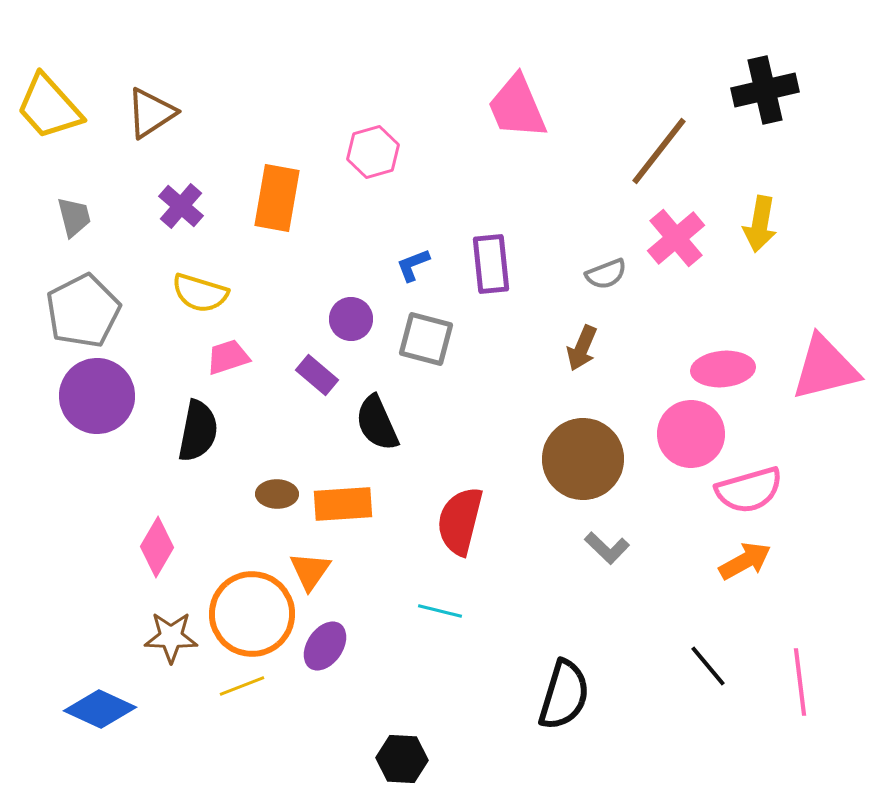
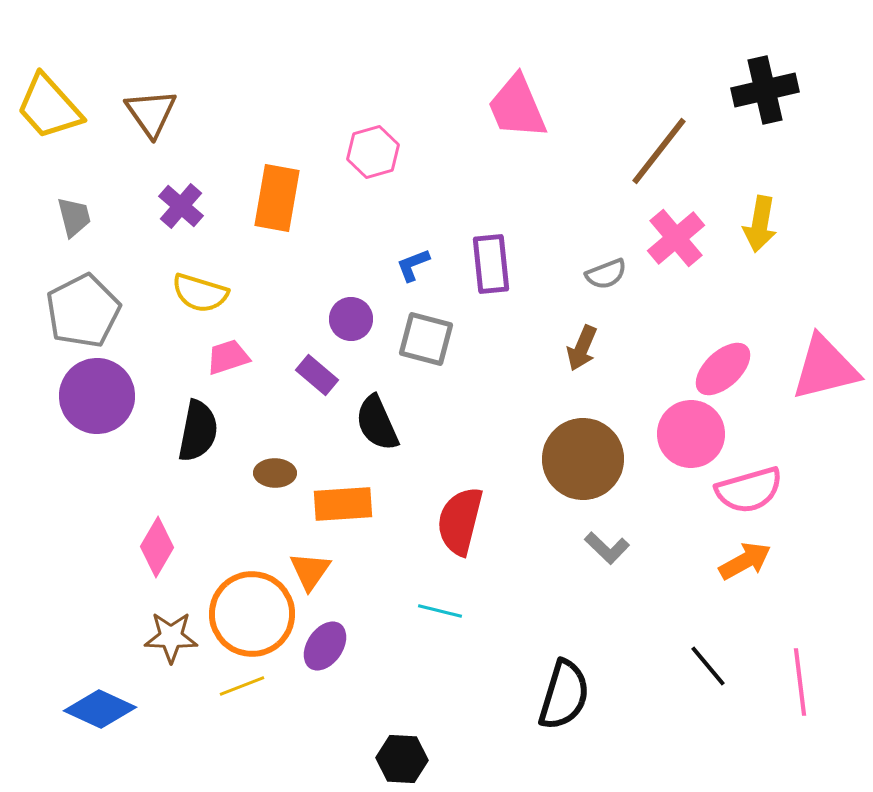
brown triangle at (151, 113): rotated 32 degrees counterclockwise
pink ellipse at (723, 369): rotated 38 degrees counterclockwise
brown ellipse at (277, 494): moved 2 px left, 21 px up
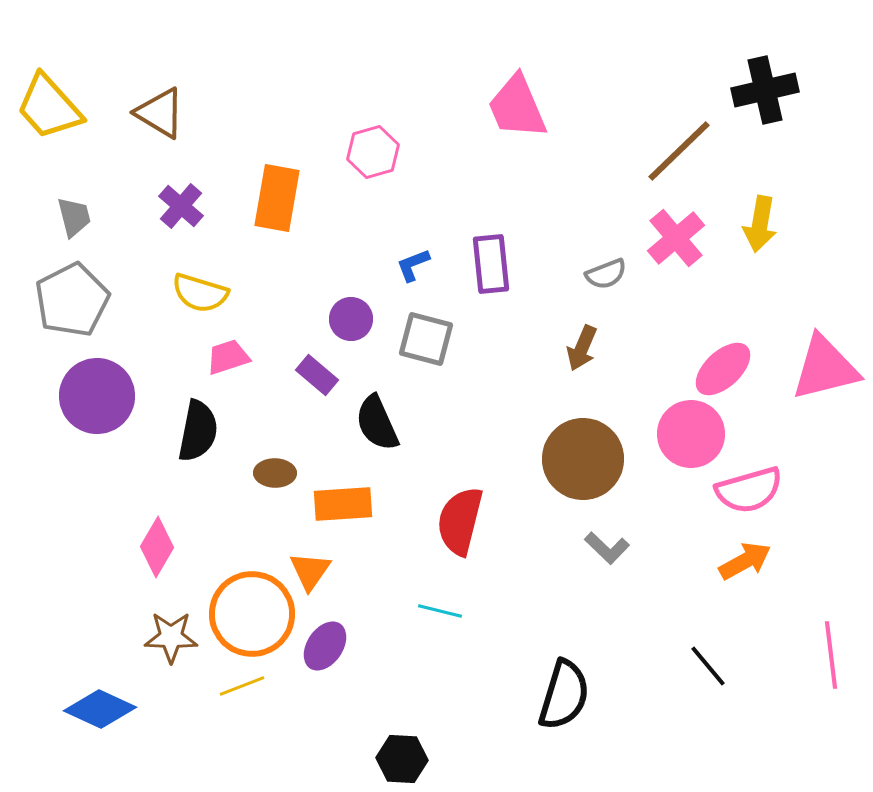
brown triangle at (151, 113): moved 9 px right; rotated 24 degrees counterclockwise
brown line at (659, 151): moved 20 px right; rotated 8 degrees clockwise
gray pentagon at (83, 311): moved 11 px left, 11 px up
pink line at (800, 682): moved 31 px right, 27 px up
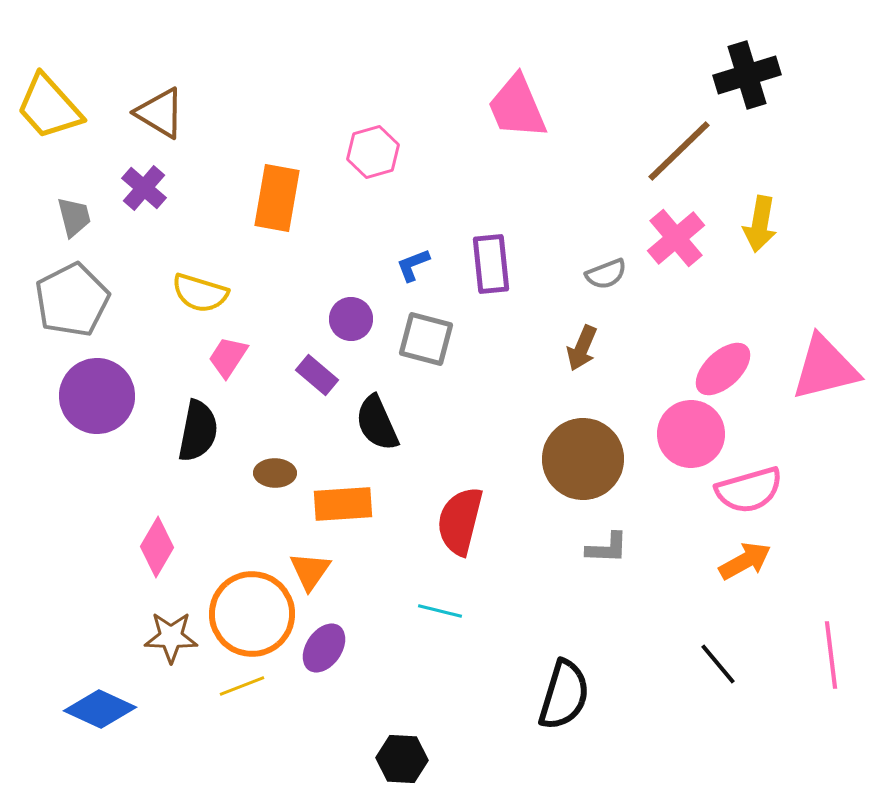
black cross at (765, 90): moved 18 px left, 15 px up; rotated 4 degrees counterclockwise
purple cross at (181, 206): moved 37 px left, 18 px up
pink trapezoid at (228, 357): rotated 39 degrees counterclockwise
gray L-shape at (607, 548): rotated 42 degrees counterclockwise
purple ellipse at (325, 646): moved 1 px left, 2 px down
black line at (708, 666): moved 10 px right, 2 px up
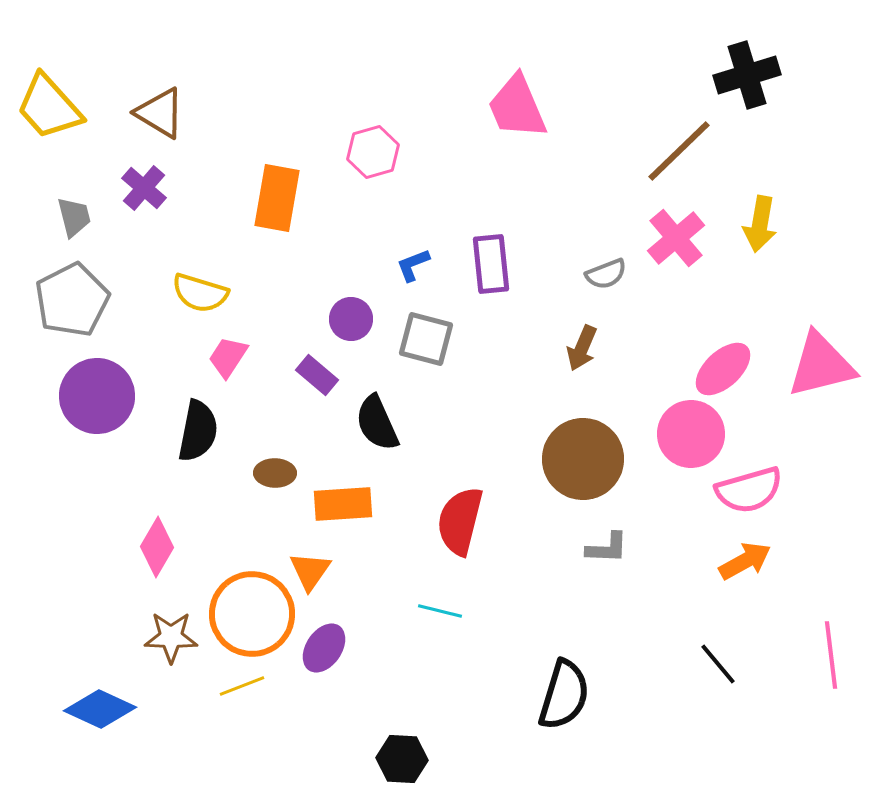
pink triangle at (825, 368): moved 4 px left, 3 px up
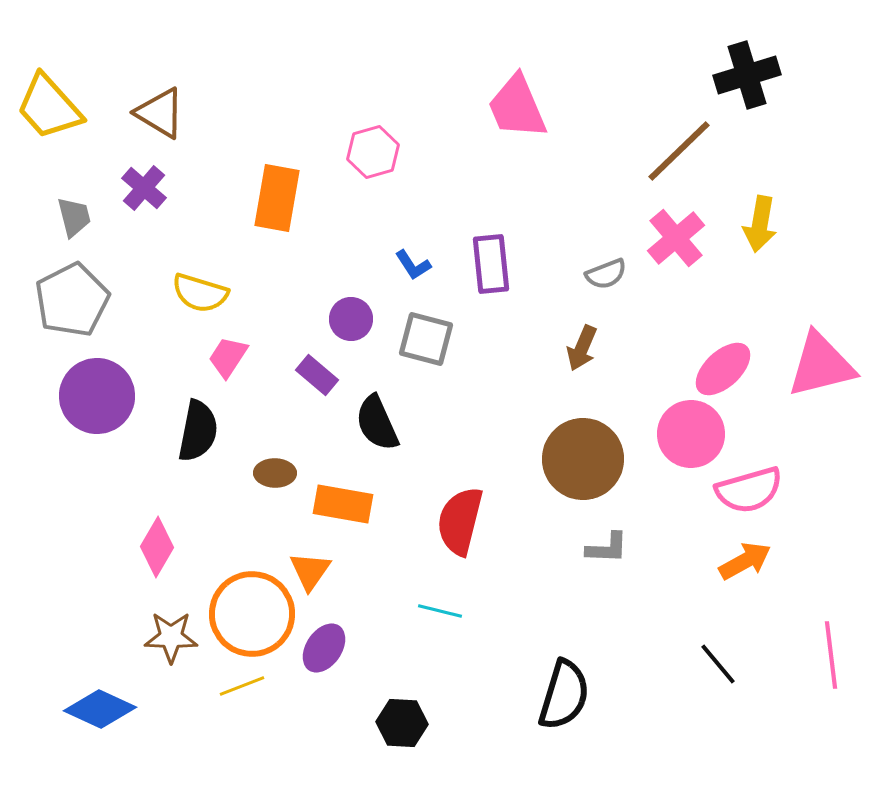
blue L-shape at (413, 265): rotated 102 degrees counterclockwise
orange rectangle at (343, 504): rotated 14 degrees clockwise
black hexagon at (402, 759): moved 36 px up
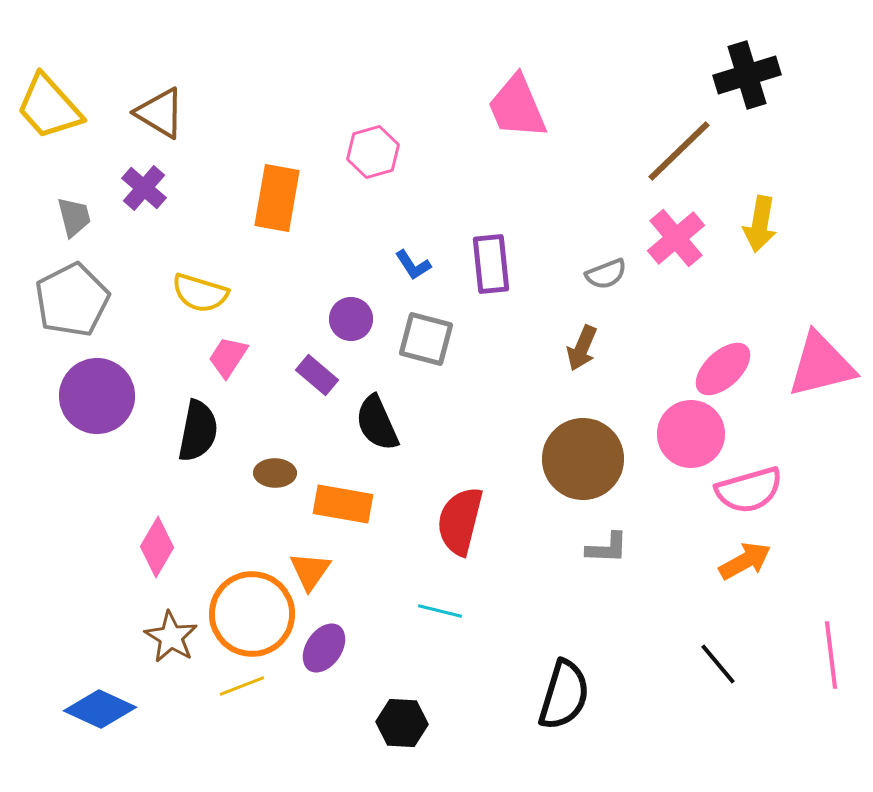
brown star at (171, 637): rotated 30 degrees clockwise
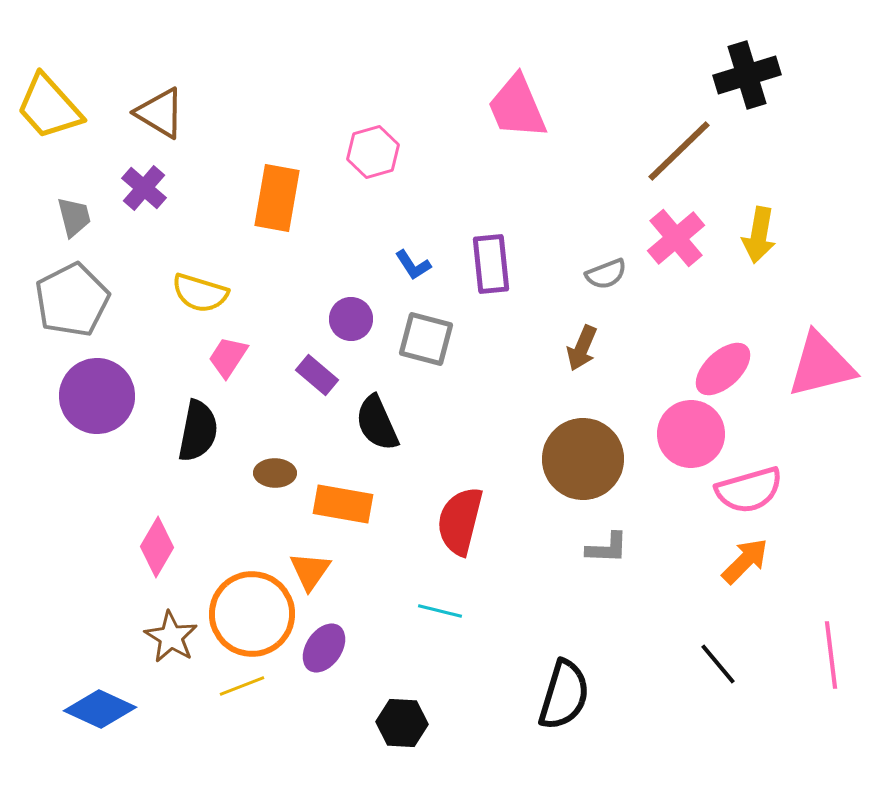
yellow arrow at (760, 224): moved 1 px left, 11 px down
orange arrow at (745, 561): rotated 16 degrees counterclockwise
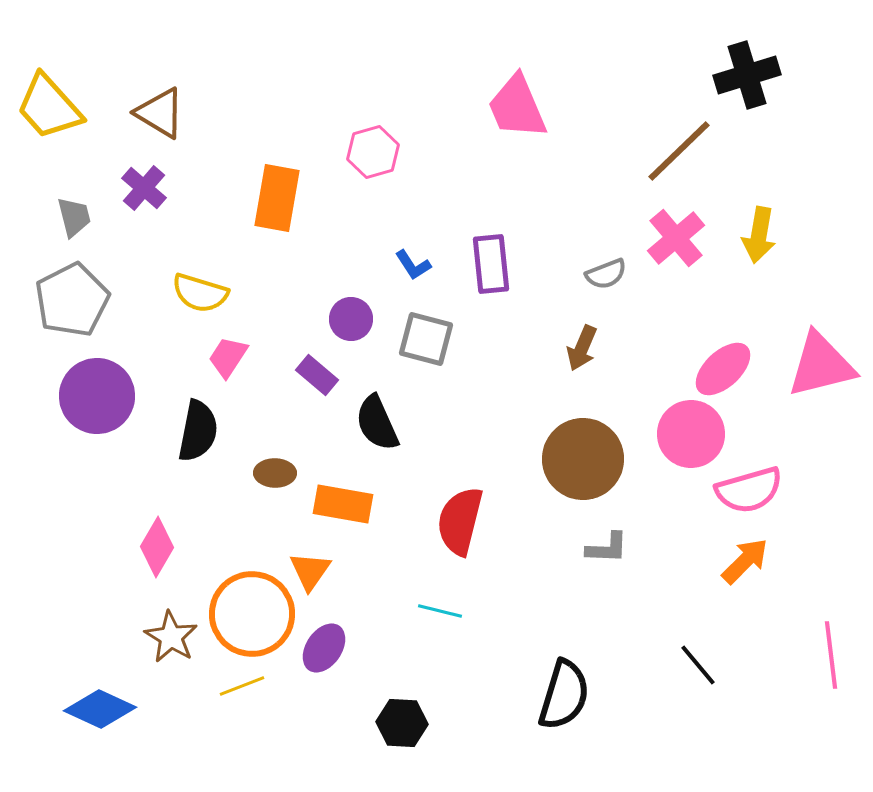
black line at (718, 664): moved 20 px left, 1 px down
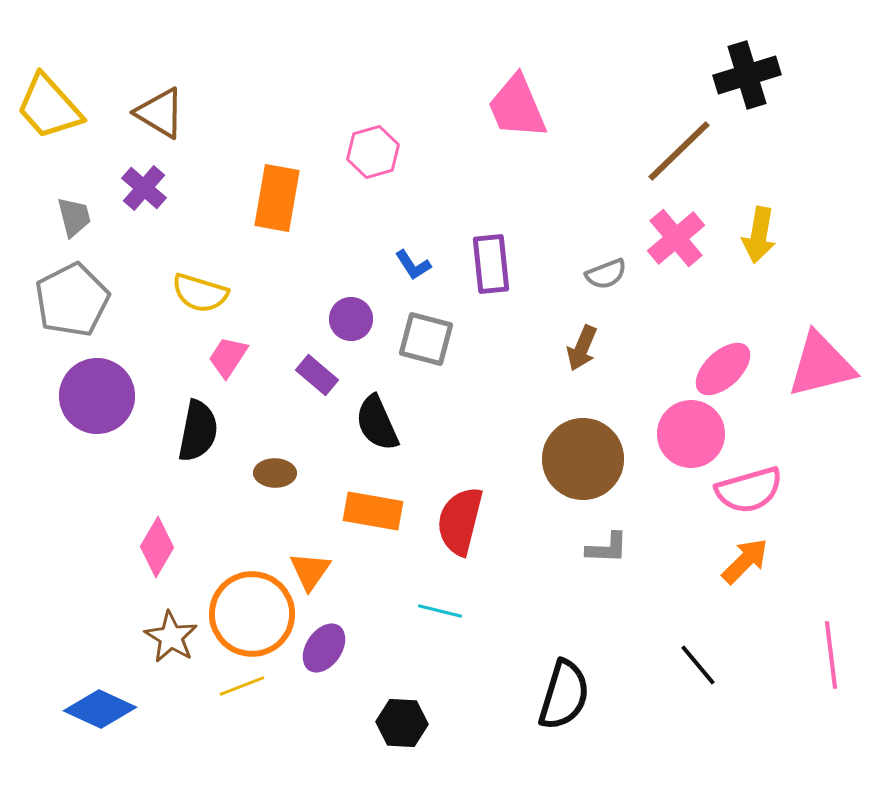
orange rectangle at (343, 504): moved 30 px right, 7 px down
